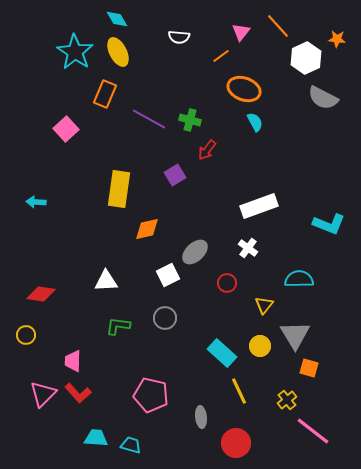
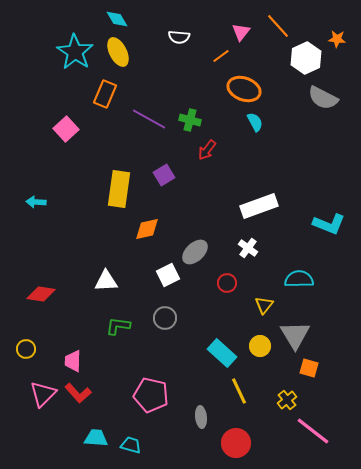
purple square at (175, 175): moved 11 px left
yellow circle at (26, 335): moved 14 px down
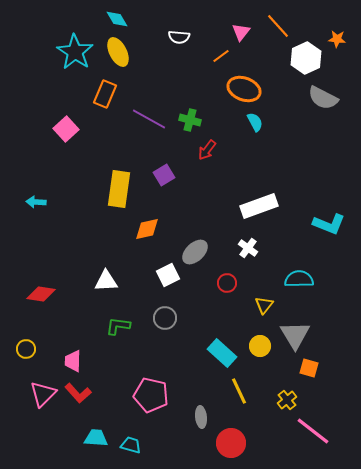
red circle at (236, 443): moved 5 px left
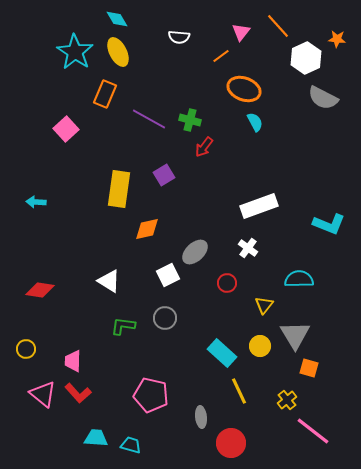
red arrow at (207, 150): moved 3 px left, 3 px up
white triangle at (106, 281): moved 3 px right; rotated 35 degrees clockwise
red diamond at (41, 294): moved 1 px left, 4 px up
green L-shape at (118, 326): moved 5 px right
pink triangle at (43, 394): rotated 36 degrees counterclockwise
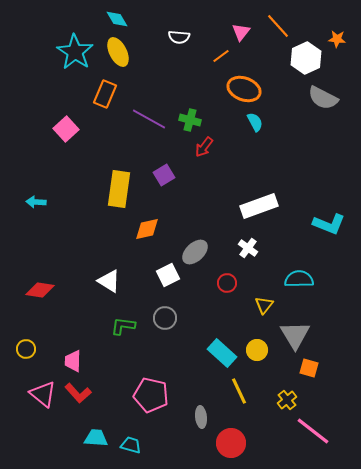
yellow circle at (260, 346): moved 3 px left, 4 px down
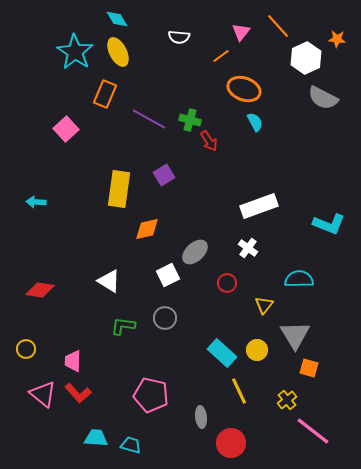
red arrow at (204, 147): moved 5 px right, 6 px up; rotated 70 degrees counterclockwise
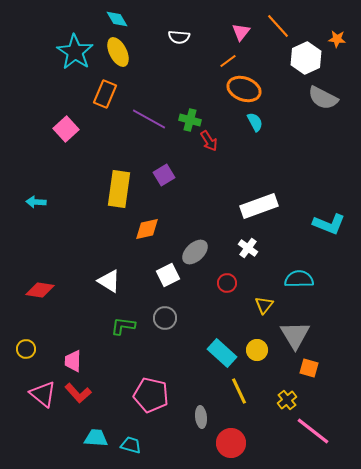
orange line at (221, 56): moved 7 px right, 5 px down
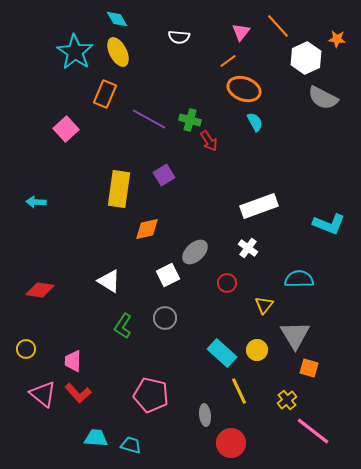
green L-shape at (123, 326): rotated 65 degrees counterclockwise
gray ellipse at (201, 417): moved 4 px right, 2 px up
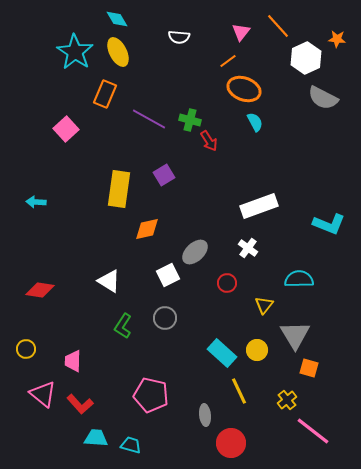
red L-shape at (78, 393): moved 2 px right, 11 px down
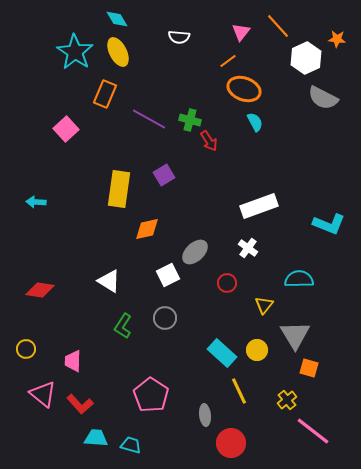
pink pentagon at (151, 395): rotated 20 degrees clockwise
